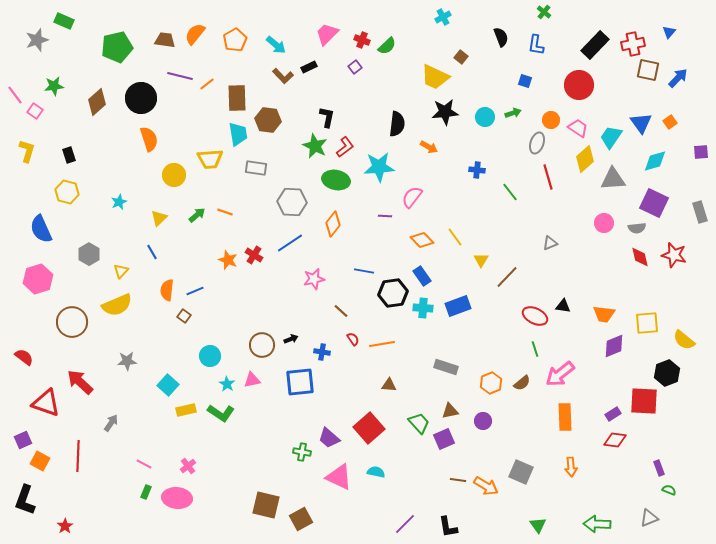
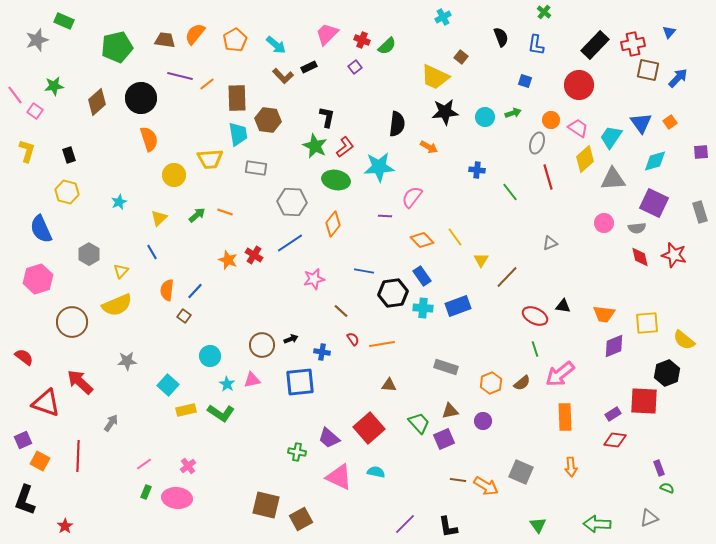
blue line at (195, 291): rotated 24 degrees counterclockwise
green cross at (302, 452): moved 5 px left
pink line at (144, 464): rotated 63 degrees counterclockwise
green semicircle at (669, 490): moved 2 px left, 2 px up
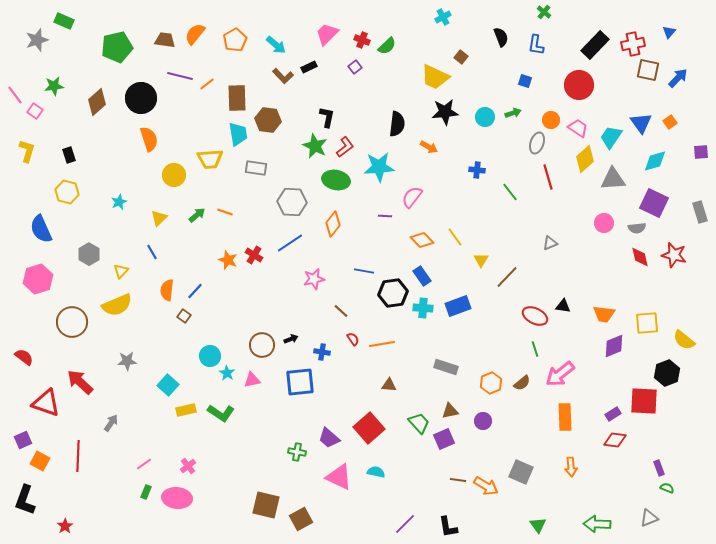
cyan star at (227, 384): moved 11 px up
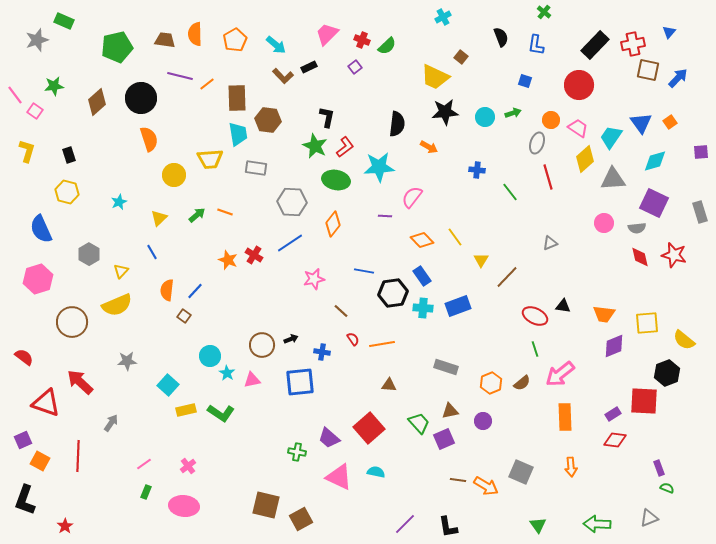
orange semicircle at (195, 34): rotated 40 degrees counterclockwise
pink ellipse at (177, 498): moved 7 px right, 8 px down
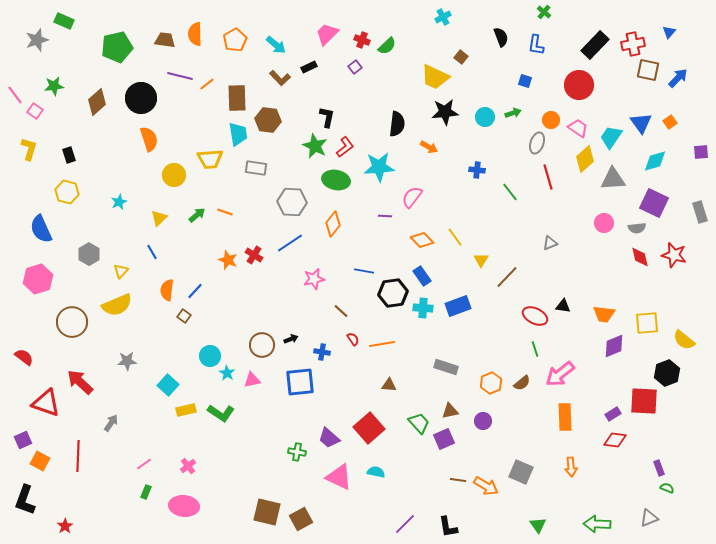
brown L-shape at (283, 76): moved 3 px left, 2 px down
yellow L-shape at (27, 151): moved 2 px right, 2 px up
brown square at (266, 505): moved 1 px right, 7 px down
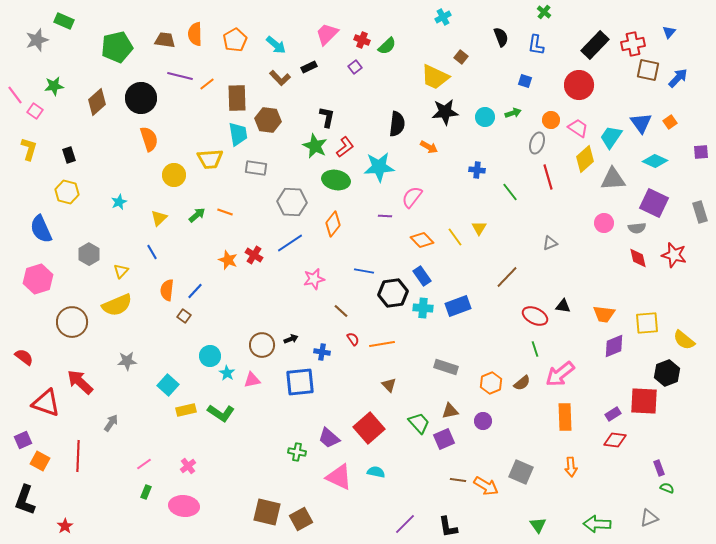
cyan diamond at (655, 161): rotated 40 degrees clockwise
red diamond at (640, 257): moved 2 px left, 1 px down
yellow triangle at (481, 260): moved 2 px left, 32 px up
brown triangle at (389, 385): rotated 42 degrees clockwise
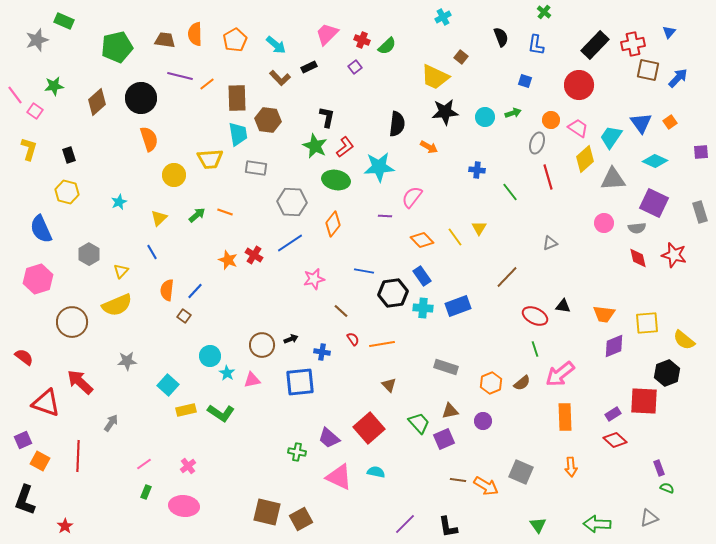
red diamond at (615, 440): rotated 35 degrees clockwise
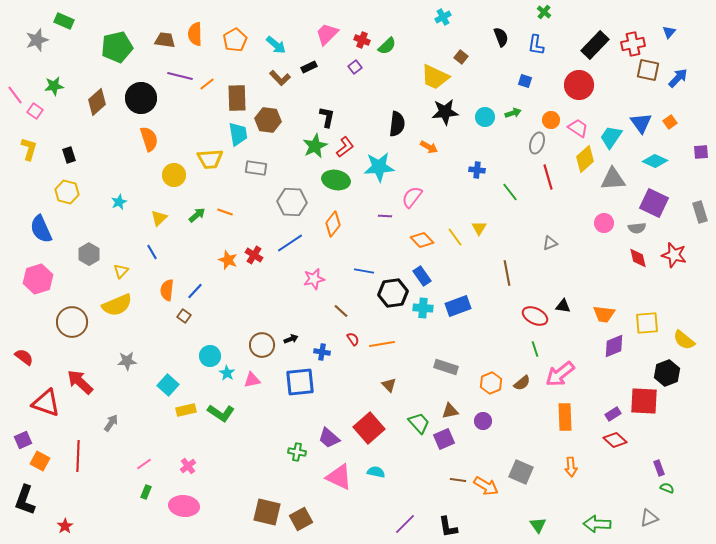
green star at (315, 146): rotated 20 degrees clockwise
brown line at (507, 277): moved 4 px up; rotated 55 degrees counterclockwise
